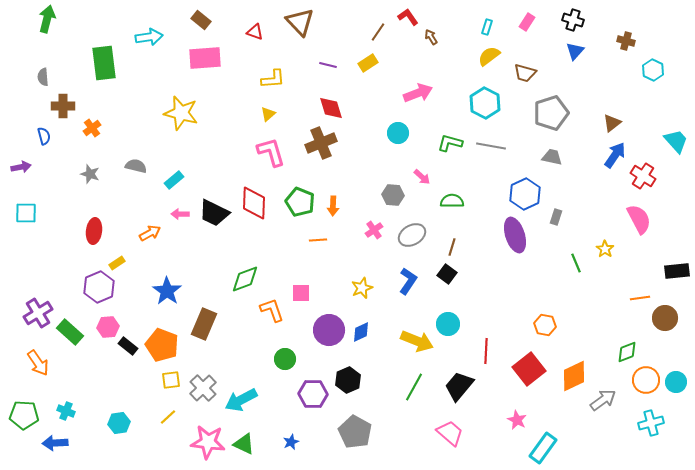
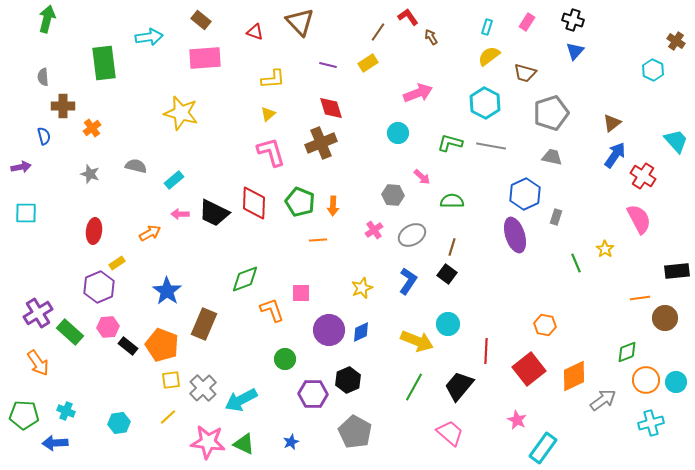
brown cross at (626, 41): moved 50 px right; rotated 18 degrees clockwise
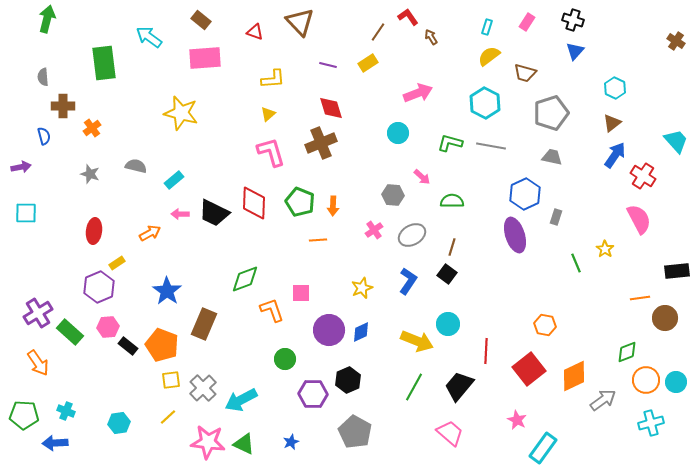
cyan arrow at (149, 37): rotated 136 degrees counterclockwise
cyan hexagon at (653, 70): moved 38 px left, 18 px down
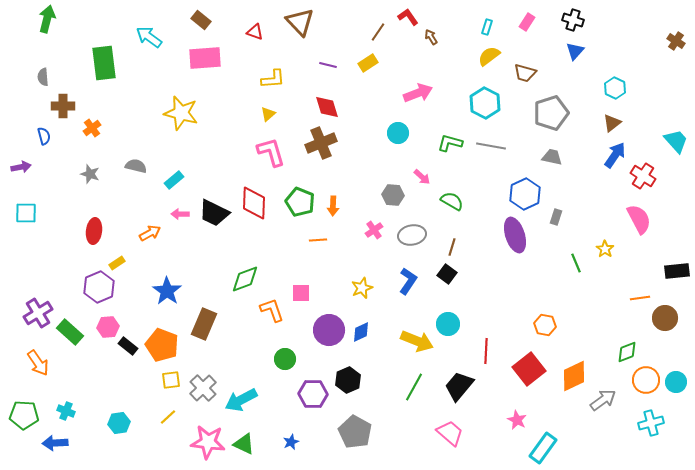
red diamond at (331, 108): moved 4 px left, 1 px up
green semicircle at (452, 201): rotated 30 degrees clockwise
gray ellipse at (412, 235): rotated 20 degrees clockwise
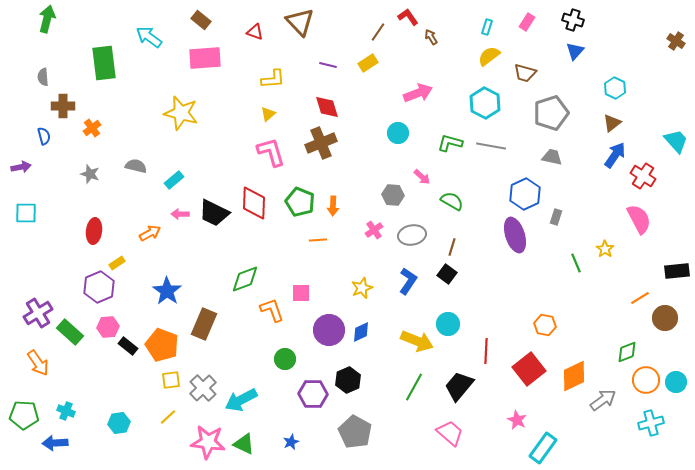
orange line at (640, 298): rotated 24 degrees counterclockwise
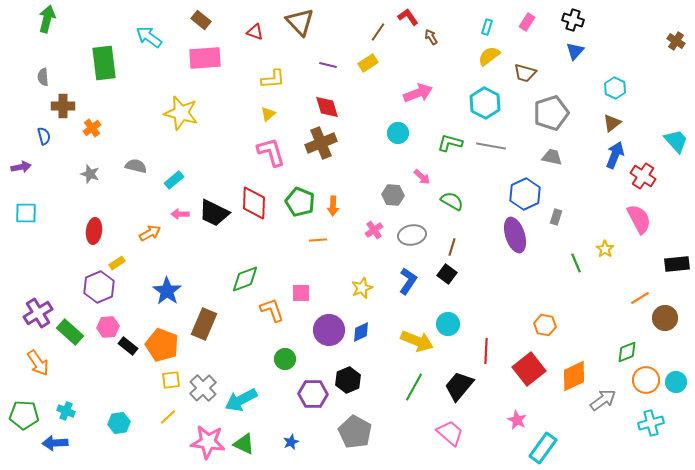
blue arrow at (615, 155): rotated 12 degrees counterclockwise
black rectangle at (677, 271): moved 7 px up
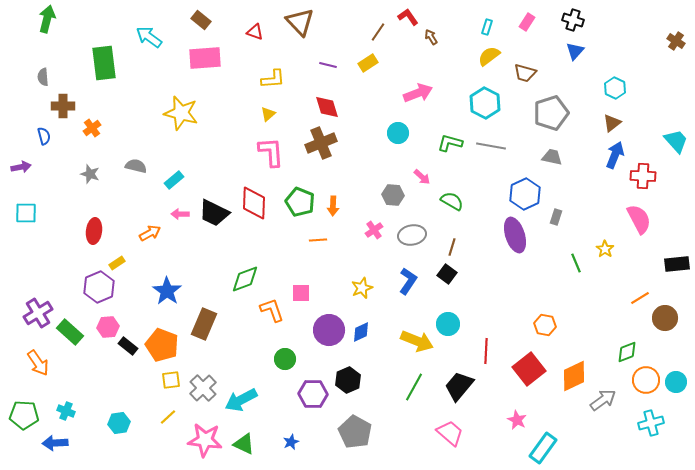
pink L-shape at (271, 152): rotated 12 degrees clockwise
red cross at (643, 176): rotated 30 degrees counterclockwise
pink star at (208, 442): moved 3 px left, 2 px up
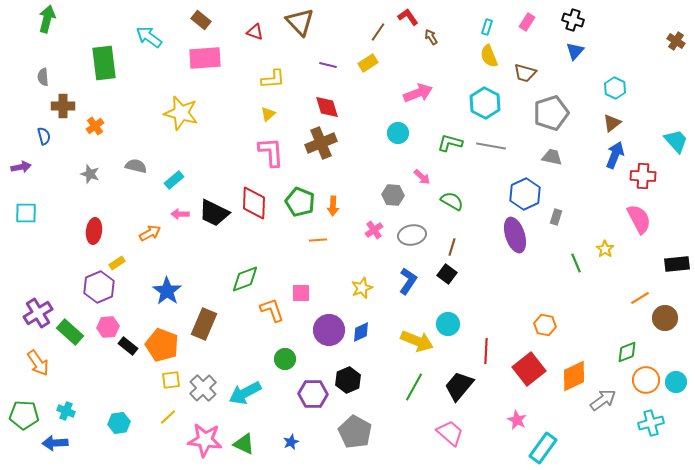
yellow semicircle at (489, 56): rotated 75 degrees counterclockwise
orange cross at (92, 128): moved 3 px right, 2 px up
cyan arrow at (241, 400): moved 4 px right, 7 px up
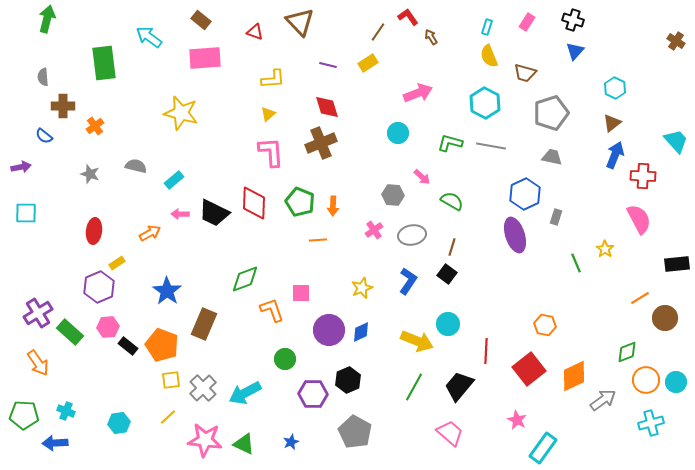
blue semicircle at (44, 136): rotated 144 degrees clockwise
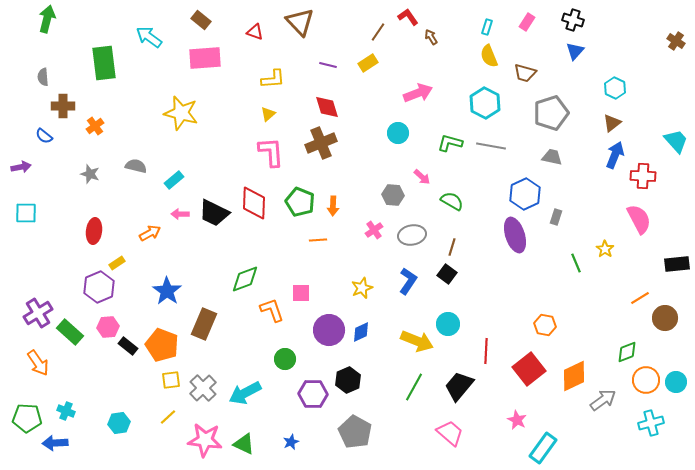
green pentagon at (24, 415): moved 3 px right, 3 px down
